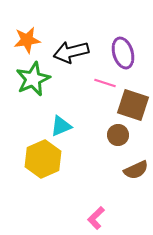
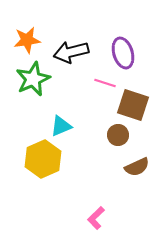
brown semicircle: moved 1 px right, 3 px up
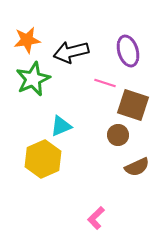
purple ellipse: moved 5 px right, 2 px up
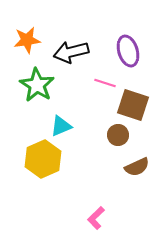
green star: moved 4 px right, 6 px down; rotated 16 degrees counterclockwise
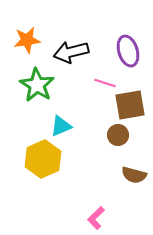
brown square: moved 3 px left; rotated 28 degrees counterclockwise
brown semicircle: moved 3 px left, 8 px down; rotated 40 degrees clockwise
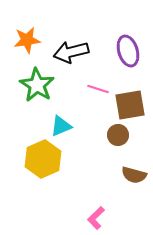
pink line: moved 7 px left, 6 px down
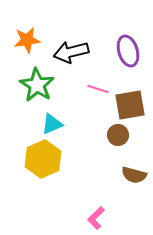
cyan triangle: moved 9 px left, 2 px up
